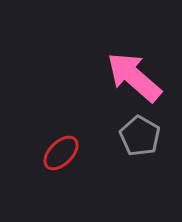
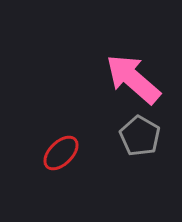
pink arrow: moved 1 px left, 2 px down
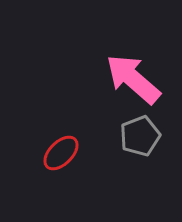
gray pentagon: rotated 21 degrees clockwise
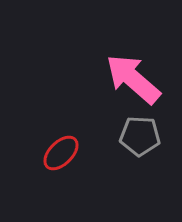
gray pentagon: rotated 24 degrees clockwise
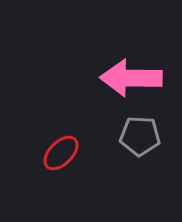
pink arrow: moved 2 px left, 1 px up; rotated 40 degrees counterclockwise
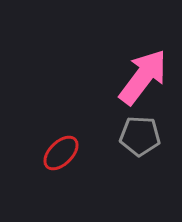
pink arrow: moved 12 px right, 1 px up; rotated 126 degrees clockwise
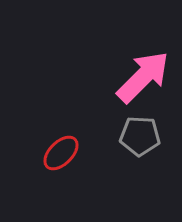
pink arrow: rotated 8 degrees clockwise
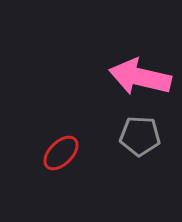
pink arrow: moved 3 px left; rotated 122 degrees counterclockwise
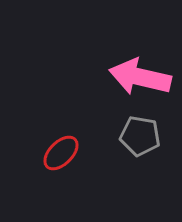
gray pentagon: rotated 6 degrees clockwise
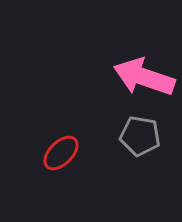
pink arrow: moved 4 px right; rotated 6 degrees clockwise
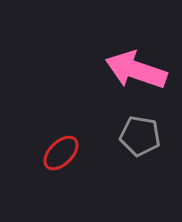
pink arrow: moved 8 px left, 7 px up
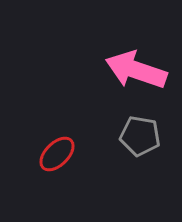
red ellipse: moved 4 px left, 1 px down
